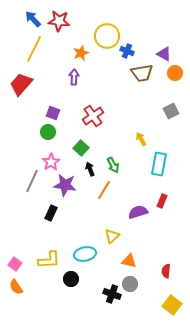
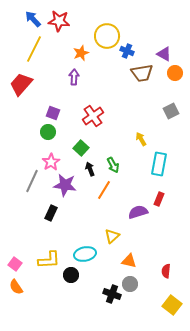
red rectangle: moved 3 px left, 2 px up
black circle: moved 4 px up
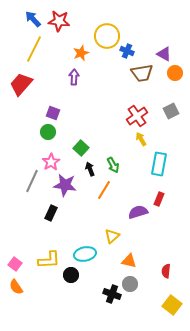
red cross: moved 44 px right
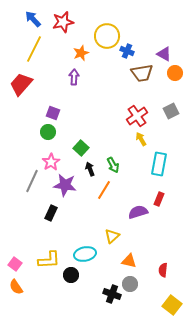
red star: moved 4 px right, 1 px down; rotated 20 degrees counterclockwise
red semicircle: moved 3 px left, 1 px up
